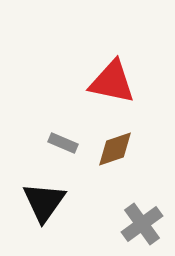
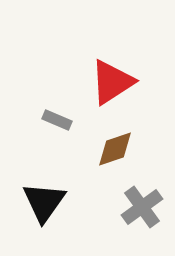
red triangle: rotated 45 degrees counterclockwise
gray rectangle: moved 6 px left, 23 px up
gray cross: moved 17 px up
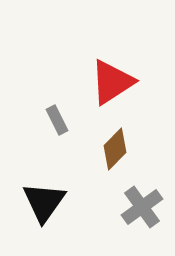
gray rectangle: rotated 40 degrees clockwise
brown diamond: rotated 27 degrees counterclockwise
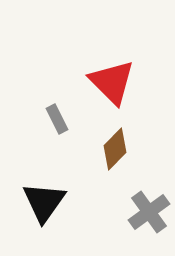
red triangle: rotated 42 degrees counterclockwise
gray rectangle: moved 1 px up
gray cross: moved 7 px right, 5 px down
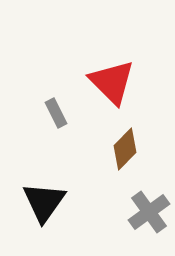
gray rectangle: moved 1 px left, 6 px up
brown diamond: moved 10 px right
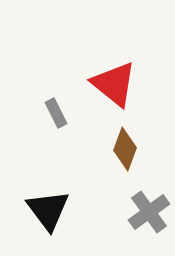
red triangle: moved 2 px right, 2 px down; rotated 6 degrees counterclockwise
brown diamond: rotated 24 degrees counterclockwise
black triangle: moved 4 px right, 8 px down; rotated 12 degrees counterclockwise
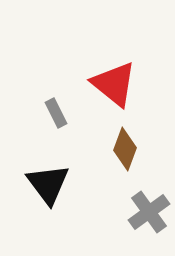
black triangle: moved 26 px up
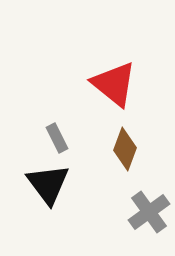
gray rectangle: moved 1 px right, 25 px down
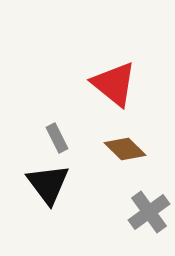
brown diamond: rotated 66 degrees counterclockwise
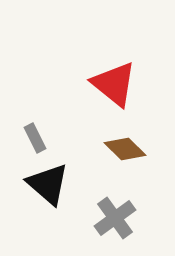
gray rectangle: moved 22 px left
black triangle: rotated 12 degrees counterclockwise
gray cross: moved 34 px left, 6 px down
